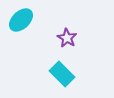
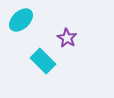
cyan rectangle: moved 19 px left, 13 px up
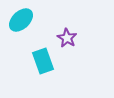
cyan rectangle: rotated 25 degrees clockwise
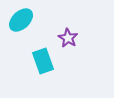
purple star: moved 1 px right
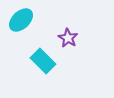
cyan rectangle: rotated 25 degrees counterclockwise
